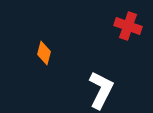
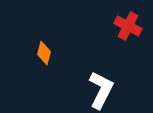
red cross: rotated 8 degrees clockwise
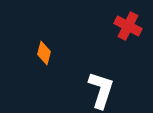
white L-shape: rotated 9 degrees counterclockwise
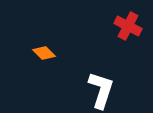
orange diamond: rotated 60 degrees counterclockwise
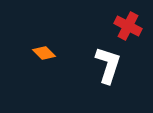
white L-shape: moved 7 px right, 25 px up
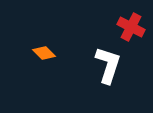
red cross: moved 3 px right, 1 px down
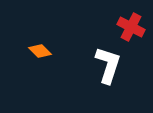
orange diamond: moved 4 px left, 2 px up
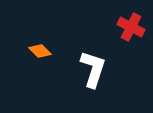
white L-shape: moved 15 px left, 4 px down
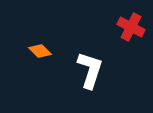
white L-shape: moved 3 px left, 1 px down
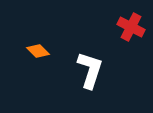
orange diamond: moved 2 px left
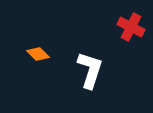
orange diamond: moved 3 px down
